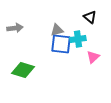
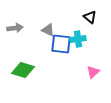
gray triangle: moved 9 px left; rotated 40 degrees clockwise
pink triangle: moved 15 px down
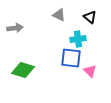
gray triangle: moved 11 px right, 15 px up
blue square: moved 10 px right, 14 px down
pink triangle: moved 3 px left, 1 px up; rotated 32 degrees counterclockwise
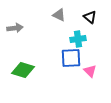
blue square: rotated 10 degrees counterclockwise
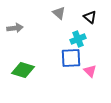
gray triangle: moved 2 px up; rotated 16 degrees clockwise
cyan cross: rotated 14 degrees counterclockwise
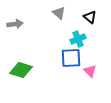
gray arrow: moved 4 px up
green diamond: moved 2 px left
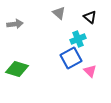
blue square: rotated 25 degrees counterclockwise
green diamond: moved 4 px left, 1 px up
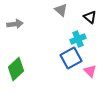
gray triangle: moved 2 px right, 3 px up
green diamond: moved 1 px left; rotated 60 degrees counterclockwise
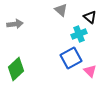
cyan cross: moved 1 px right, 5 px up
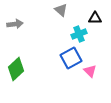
black triangle: moved 5 px right, 1 px down; rotated 40 degrees counterclockwise
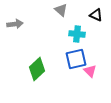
black triangle: moved 1 px right, 3 px up; rotated 24 degrees clockwise
cyan cross: moved 2 px left; rotated 28 degrees clockwise
blue square: moved 5 px right, 1 px down; rotated 15 degrees clockwise
green diamond: moved 21 px right
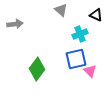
cyan cross: moved 3 px right; rotated 28 degrees counterclockwise
green diamond: rotated 10 degrees counterclockwise
